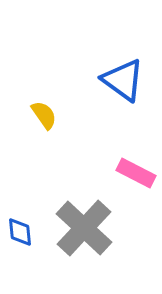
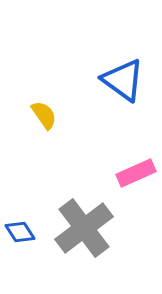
pink rectangle: rotated 51 degrees counterclockwise
gray cross: rotated 10 degrees clockwise
blue diamond: rotated 28 degrees counterclockwise
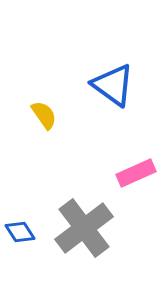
blue triangle: moved 10 px left, 5 px down
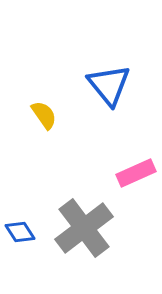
blue triangle: moved 4 px left; rotated 15 degrees clockwise
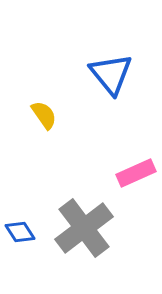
blue triangle: moved 2 px right, 11 px up
